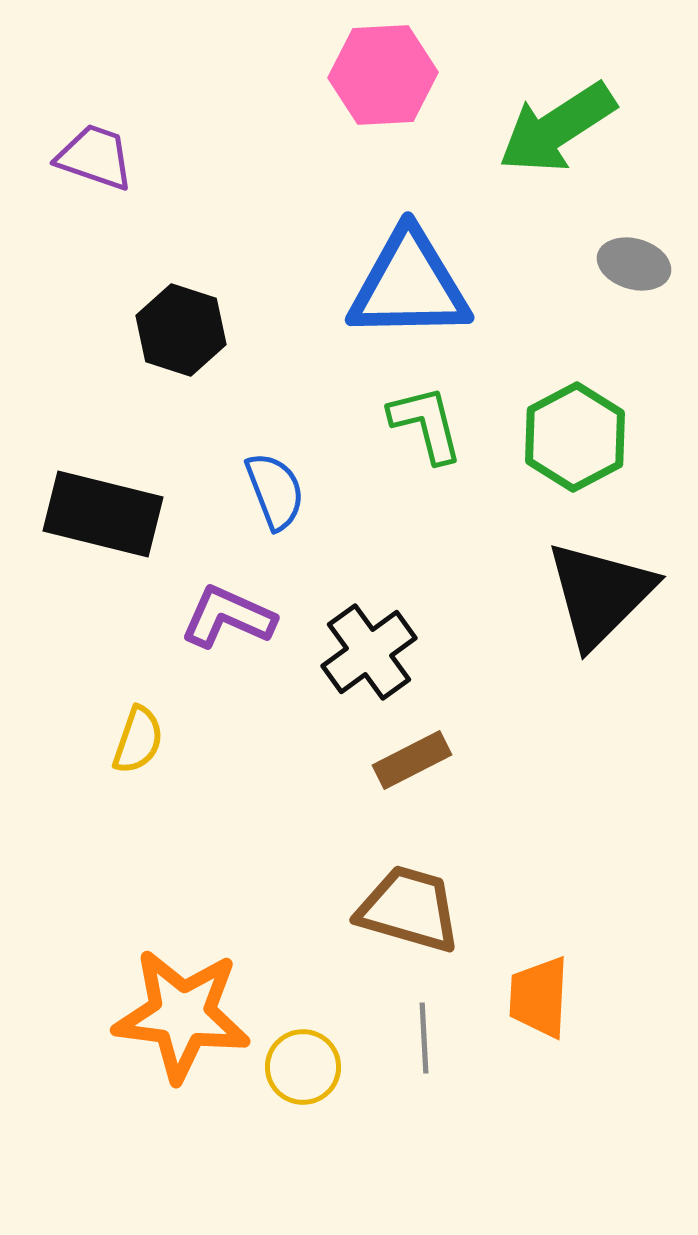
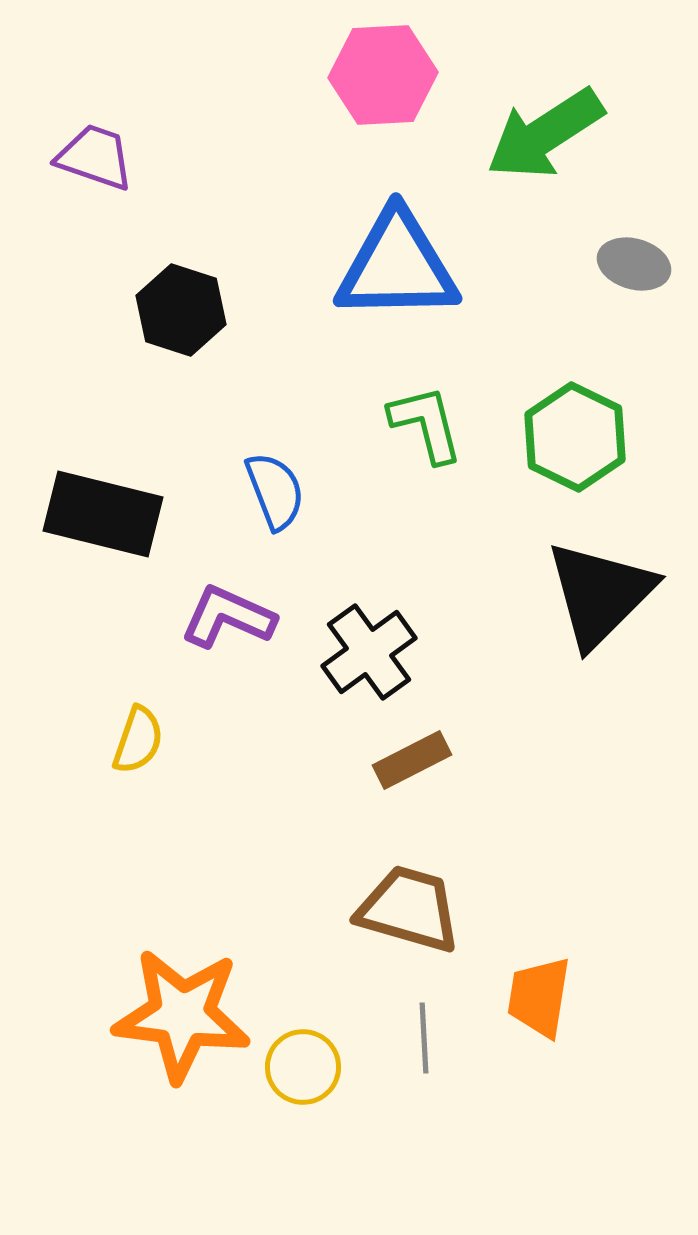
green arrow: moved 12 px left, 6 px down
blue triangle: moved 12 px left, 19 px up
black hexagon: moved 20 px up
green hexagon: rotated 6 degrees counterclockwise
orange trapezoid: rotated 6 degrees clockwise
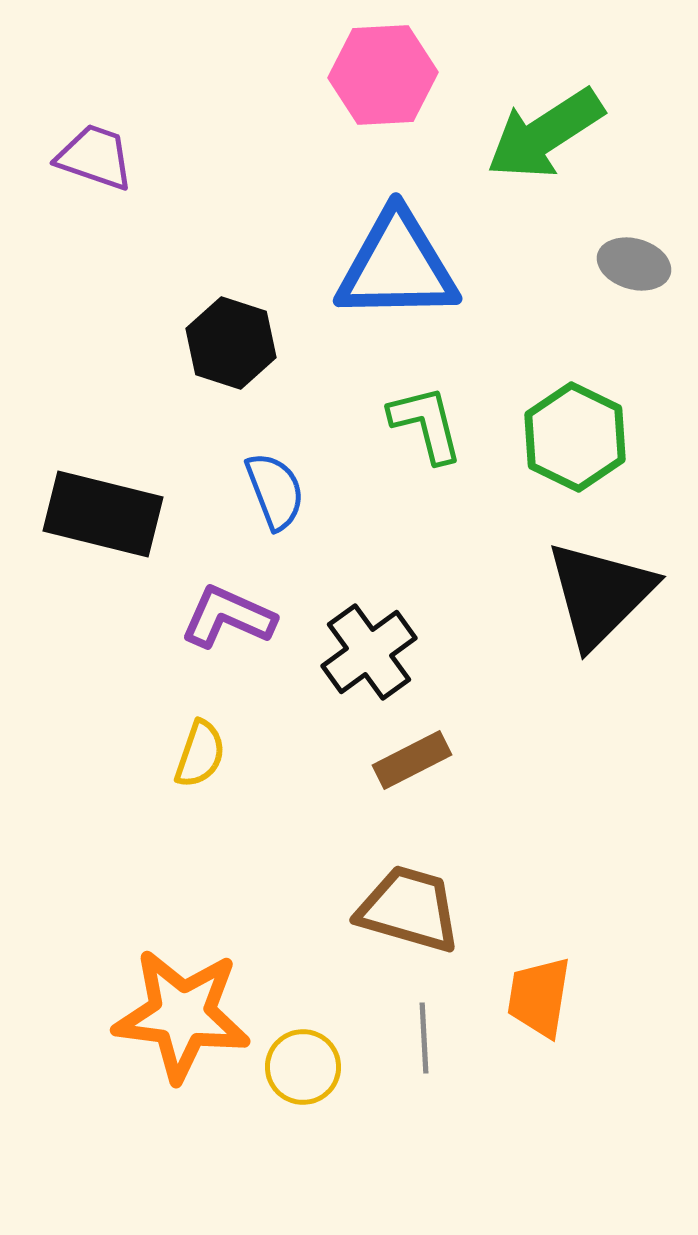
black hexagon: moved 50 px right, 33 px down
yellow semicircle: moved 62 px right, 14 px down
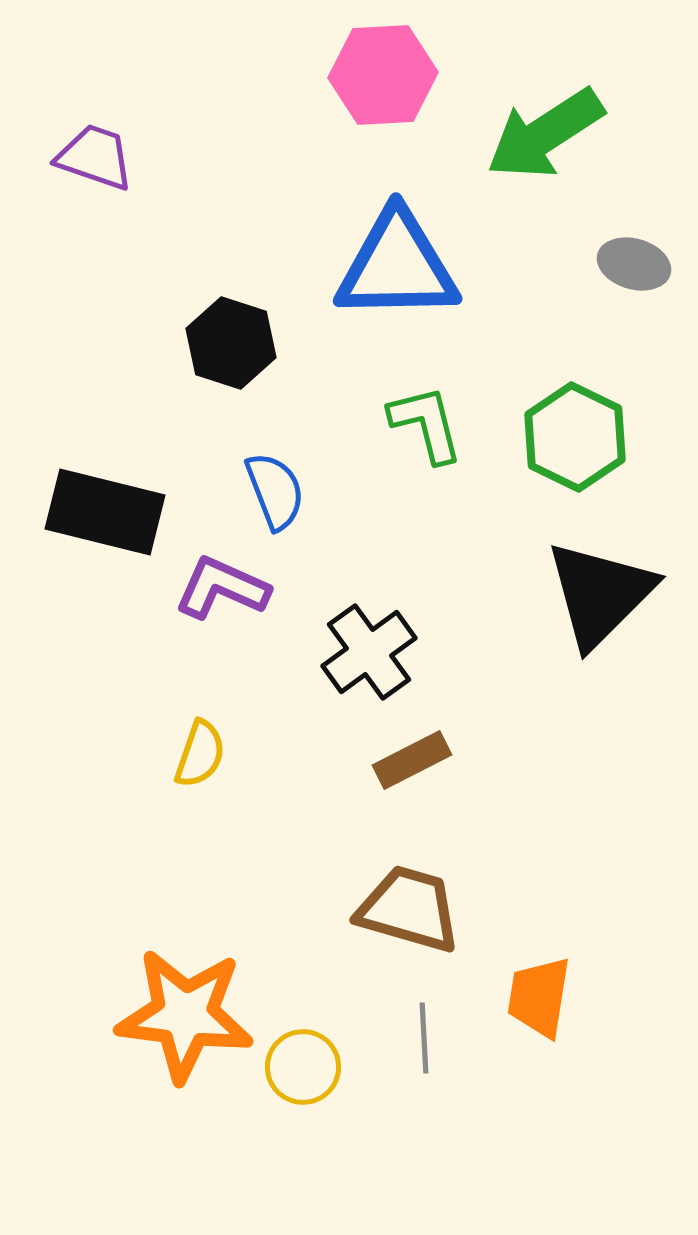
black rectangle: moved 2 px right, 2 px up
purple L-shape: moved 6 px left, 29 px up
orange star: moved 3 px right
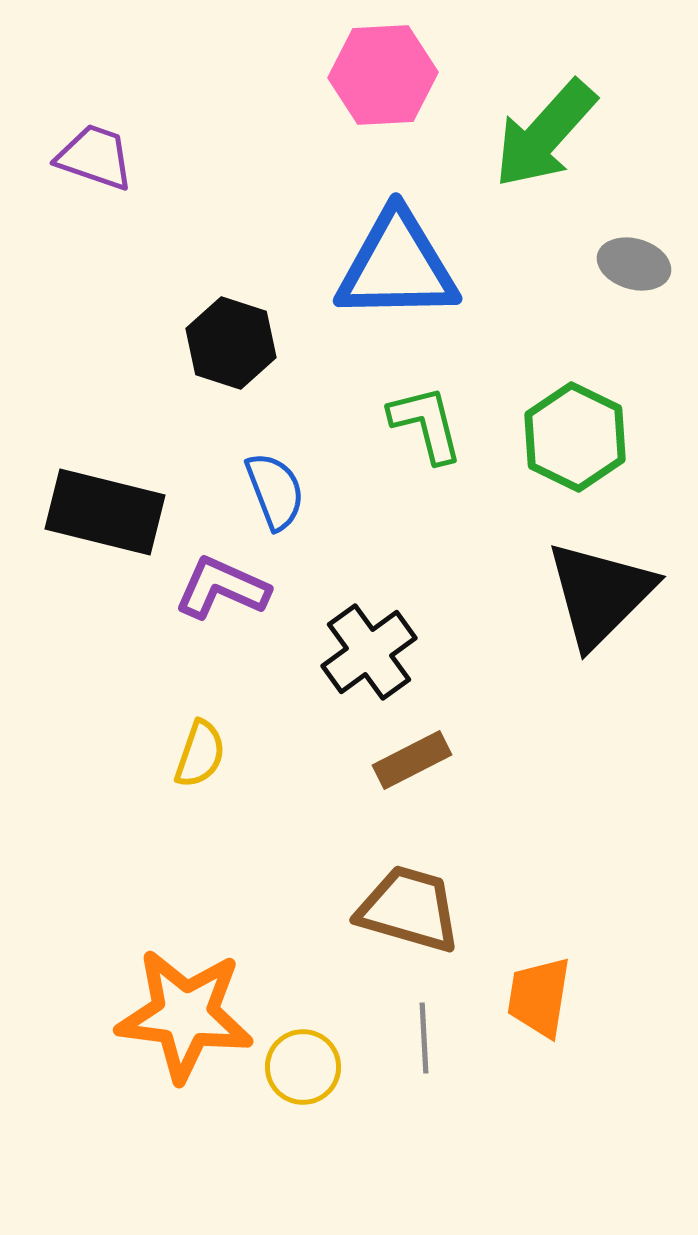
green arrow: rotated 15 degrees counterclockwise
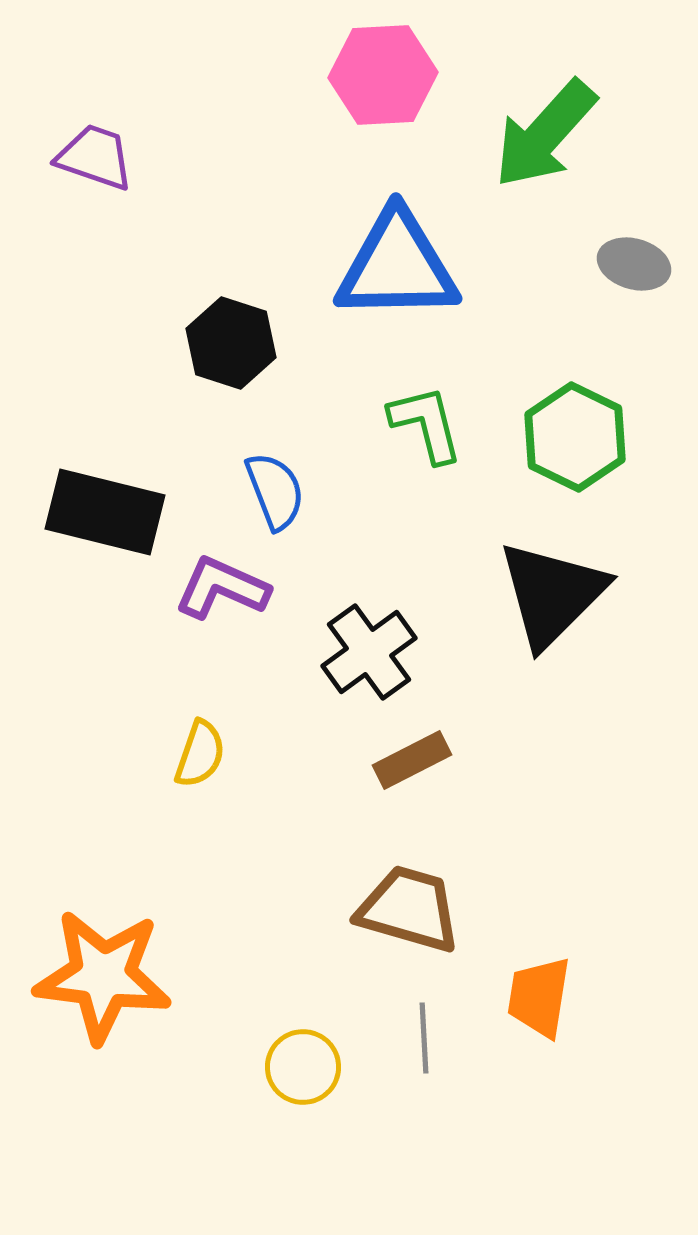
black triangle: moved 48 px left
orange star: moved 82 px left, 39 px up
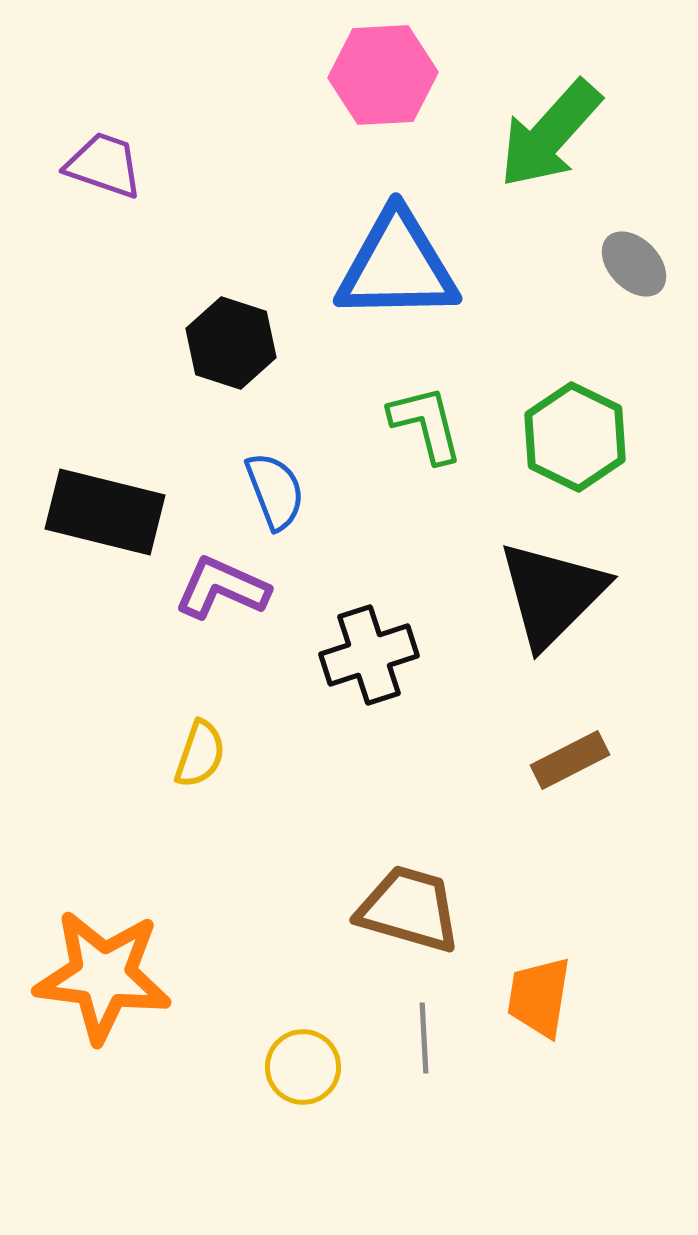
green arrow: moved 5 px right
purple trapezoid: moved 9 px right, 8 px down
gray ellipse: rotated 30 degrees clockwise
black cross: moved 3 px down; rotated 18 degrees clockwise
brown rectangle: moved 158 px right
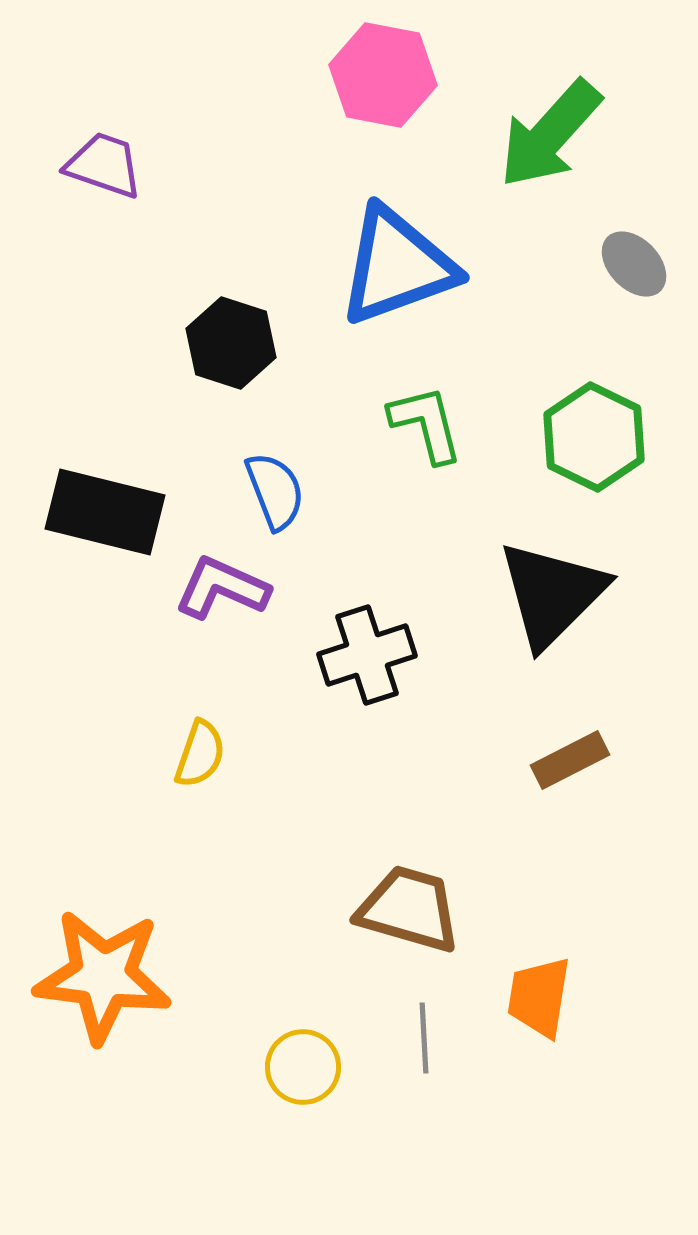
pink hexagon: rotated 14 degrees clockwise
blue triangle: rotated 19 degrees counterclockwise
green hexagon: moved 19 px right
black cross: moved 2 px left
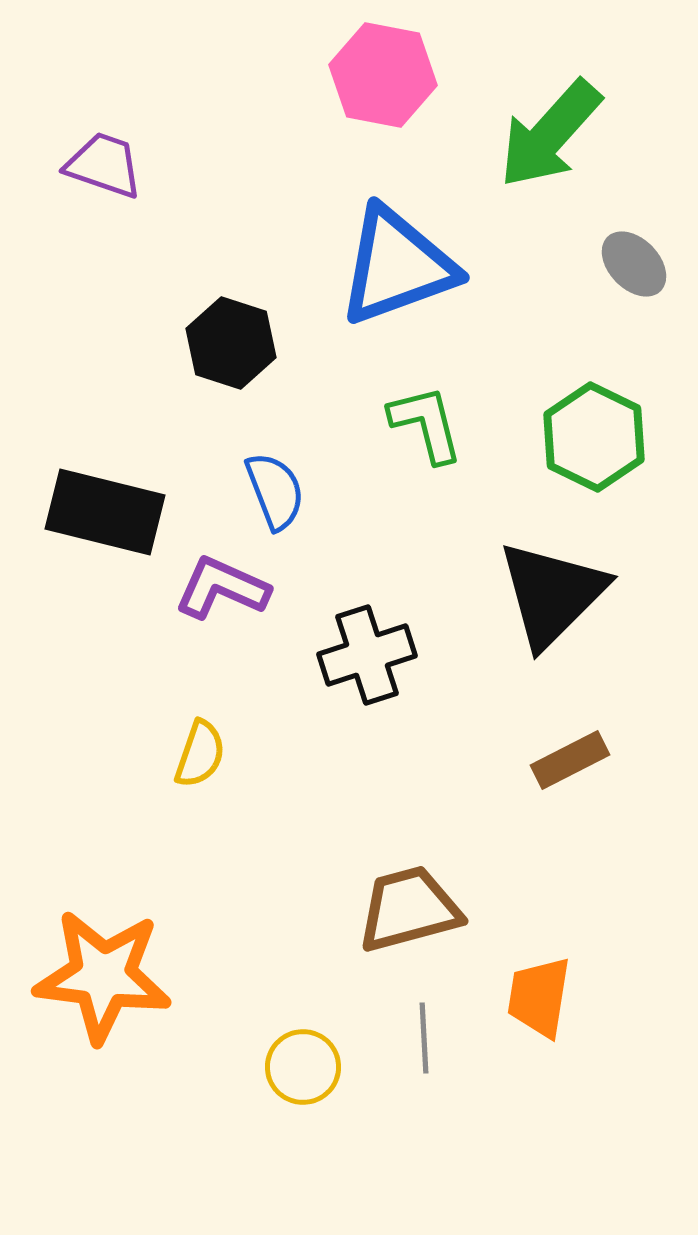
brown trapezoid: rotated 31 degrees counterclockwise
